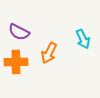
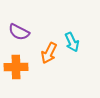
cyan arrow: moved 11 px left, 3 px down
orange cross: moved 5 px down
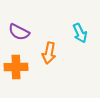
cyan arrow: moved 8 px right, 9 px up
orange arrow: rotated 15 degrees counterclockwise
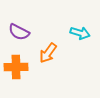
cyan arrow: rotated 48 degrees counterclockwise
orange arrow: moved 1 px left; rotated 25 degrees clockwise
